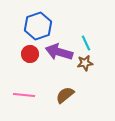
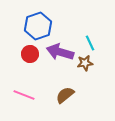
cyan line: moved 4 px right
purple arrow: moved 1 px right
pink line: rotated 15 degrees clockwise
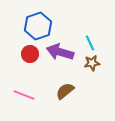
brown star: moved 7 px right
brown semicircle: moved 4 px up
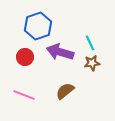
red circle: moved 5 px left, 3 px down
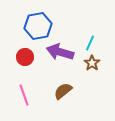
blue hexagon: rotated 8 degrees clockwise
cyan line: rotated 49 degrees clockwise
brown star: rotated 28 degrees counterclockwise
brown semicircle: moved 2 px left
pink line: rotated 50 degrees clockwise
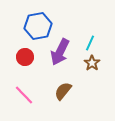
purple arrow: rotated 80 degrees counterclockwise
brown semicircle: rotated 12 degrees counterclockwise
pink line: rotated 25 degrees counterclockwise
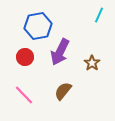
cyan line: moved 9 px right, 28 px up
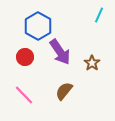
blue hexagon: rotated 20 degrees counterclockwise
purple arrow: rotated 60 degrees counterclockwise
brown semicircle: moved 1 px right
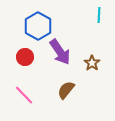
cyan line: rotated 21 degrees counterclockwise
brown semicircle: moved 2 px right, 1 px up
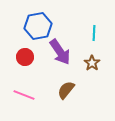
cyan line: moved 5 px left, 18 px down
blue hexagon: rotated 20 degrees clockwise
pink line: rotated 25 degrees counterclockwise
